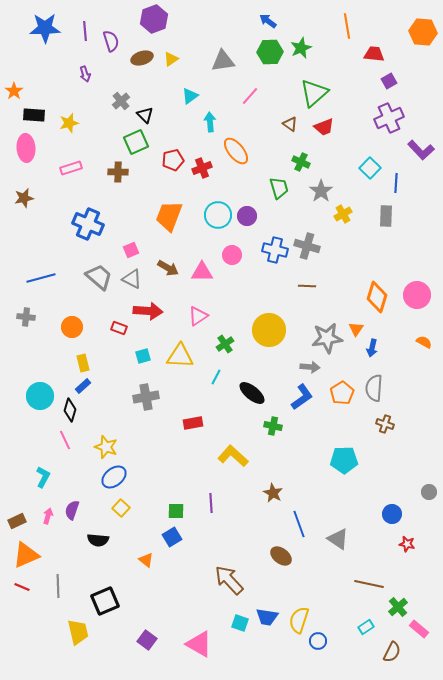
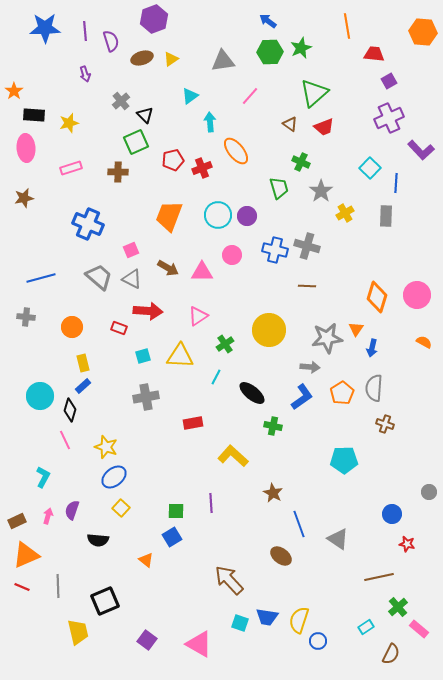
yellow cross at (343, 214): moved 2 px right, 1 px up
brown line at (369, 584): moved 10 px right, 7 px up; rotated 24 degrees counterclockwise
brown semicircle at (392, 652): moved 1 px left, 2 px down
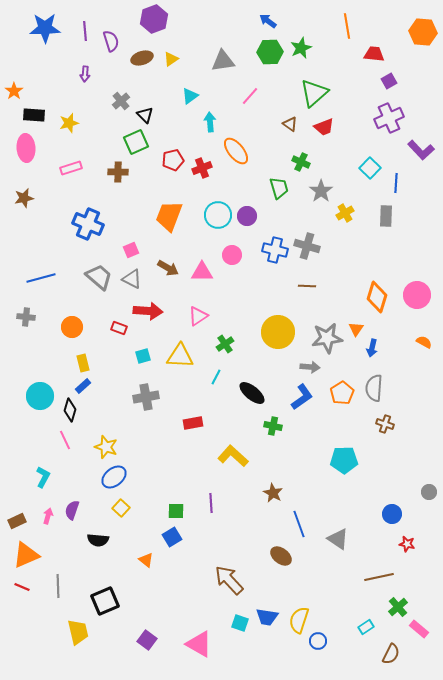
purple arrow at (85, 74): rotated 21 degrees clockwise
yellow circle at (269, 330): moved 9 px right, 2 px down
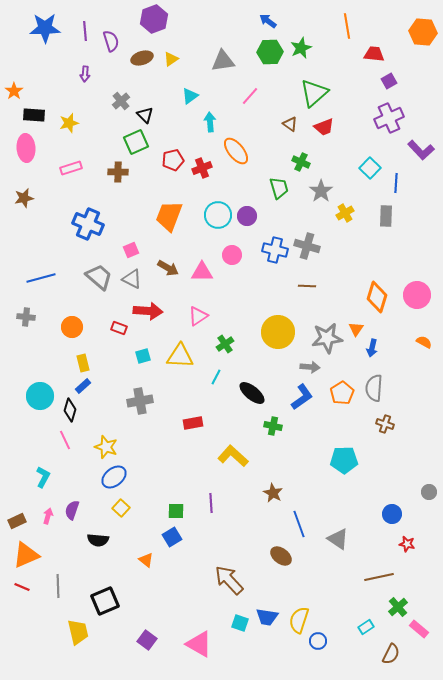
gray cross at (146, 397): moved 6 px left, 4 px down
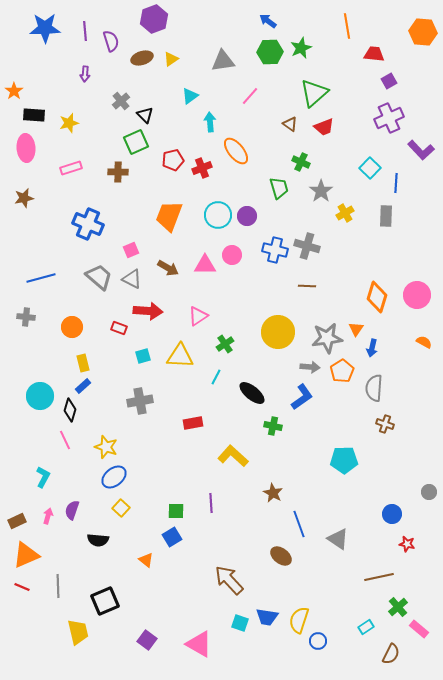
pink triangle at (202, 272): moved 3 px right, 7 px up
orange pentagon at (342, 393): moved 22 px up
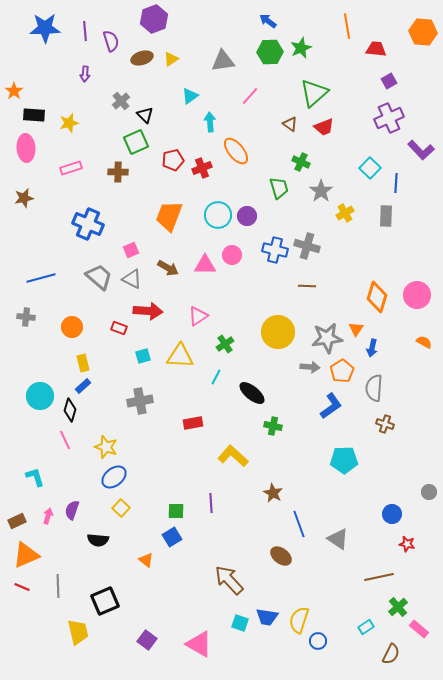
red trapezoid at (374, 54): moved 2 px right, 5 px up
blue L-shape at (302, 397): moved 29 px right, 9 px down
cyan L-shape at (43, 477): moved 8 px left; rotated 45 degrees counterclockwise
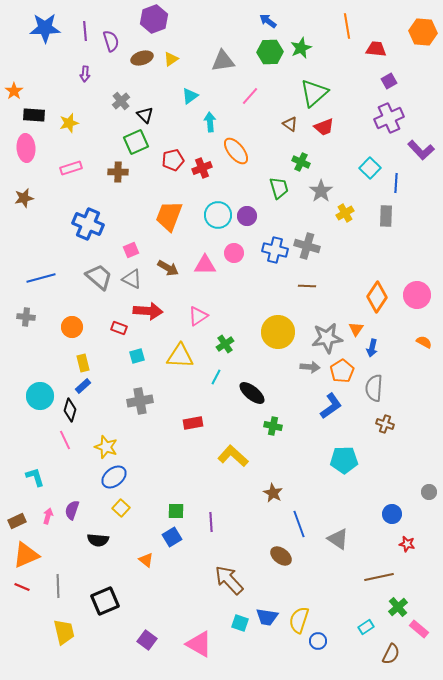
pink circle at (232, 255): moved 2 px right, 2 px up
orange diamond at (377, 297): rotated 16 degrees clockwise
cyan square at (143, 356): moved 6 px left
purple line at (211, 503): moved 19 px down
yellow trapezoid at (78, 632): moved 14 px left
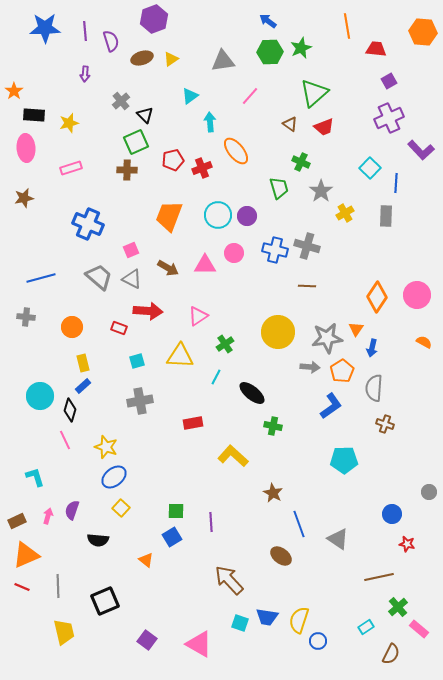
brown cross at (118, 172): moved 9 px right, 2 px up
cyan square at (137, 356): moved 5 px down
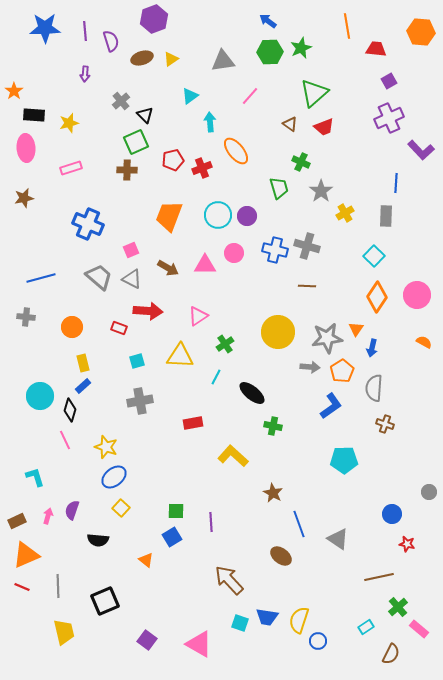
orange hexagon at (423, 32): moved 2 px left
cyan square at (370, 168): moved 4 px right, 88 px down
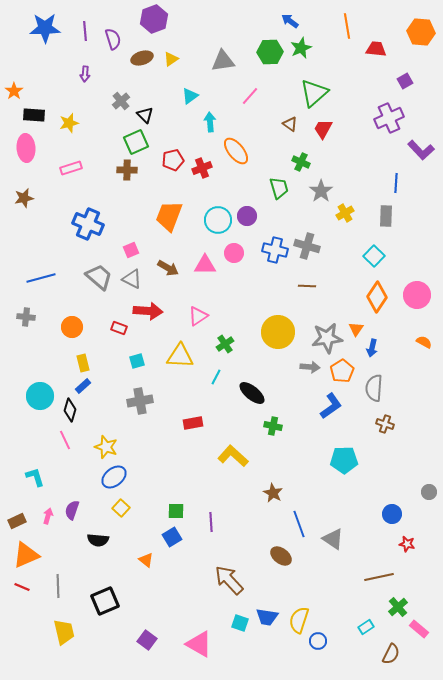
blue arrow at (268, 21): moved 22 px right
purple semicircle at (111, 41): moved 2 px right, 2 px up
purple square at (389, 81): moved 16 px right
red trapezoid at (324, 127): moved 1 px left, 2 px down; rotated 140 degrees clockwise
cyan circle at (218, 215): moved 5 px down
gray triangle at (338, 539): moved 5 px left
